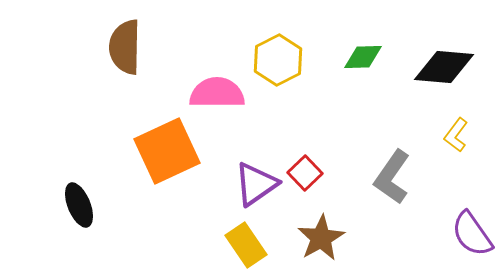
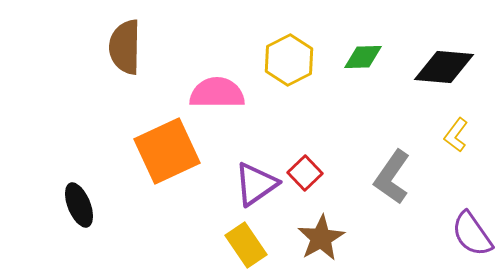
yellow hexagon: moved 11 px right
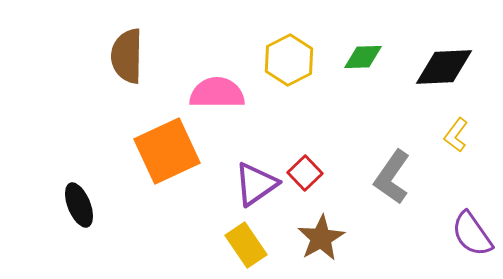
brown semicircle: moved 2 px right, 9 px down
black diamond: rotated 8 degrees counterclockwise
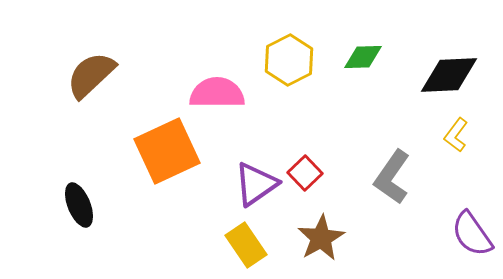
brown semicircle: moved 36 px left, 19 px down; rotated 46 degrees clockwise
black diamond: moved 5 px right, 8 px down
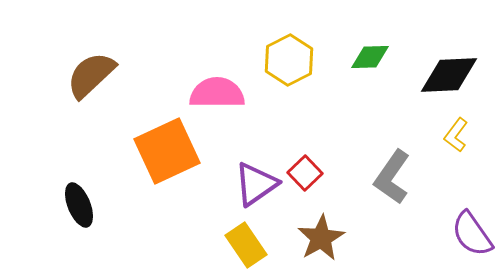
green diamond: moved 7 px right
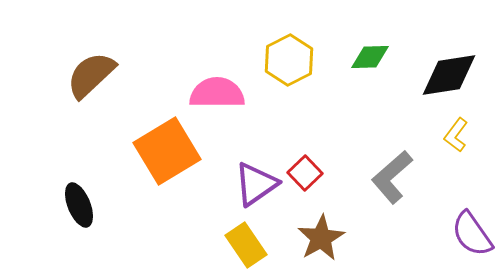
black diamond: rotated 6 degrees counterclockwise
orange square: rotated 6 degrees counterclockwise
gray L-shape: rotated 14 degrees clockwise
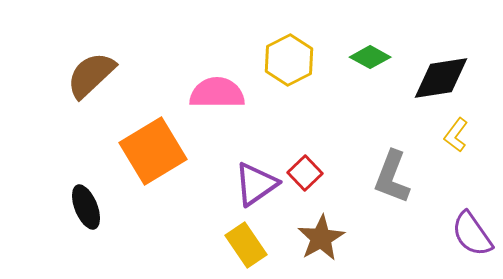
green diamond: rotated 30 degrees clockwise
black diamond: moved 8 px left, 3 px down
orange square: moved 14 px left
gray L-shape: rotated 28 degrees counterclockwise
black ellipse: moved 7 px right, 2 px down
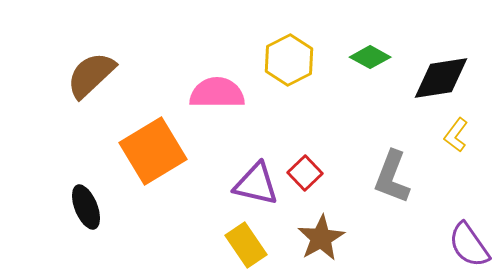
purple triangle: rotated 48 degrees clockwise
purple semicircle: moved 3 px left, 11 px down
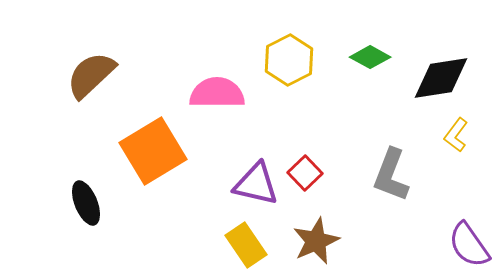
gray L-shape: moved 1 px left, 2 px up
black ellipse: moved 4 px up
brown star: moved 5 px left, 3 px down; rotated 6 degrees clockwise
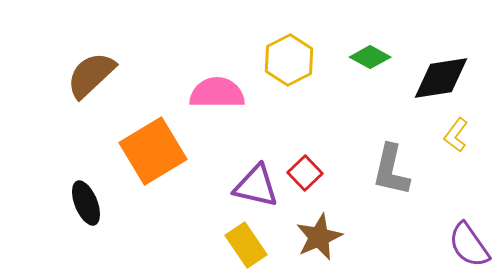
gray L-shape: moved 5 px up; rotated 8 degrees counterclockwise
purple triangle: moved 2 px down
brown star: moved 3 px right, 4 px up
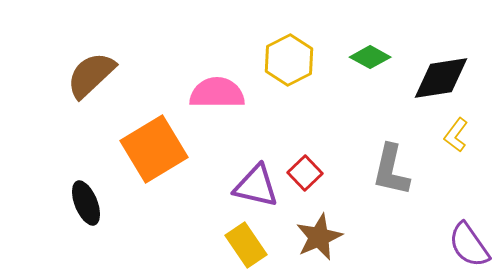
orange square: moved 1 px right, 2 px up
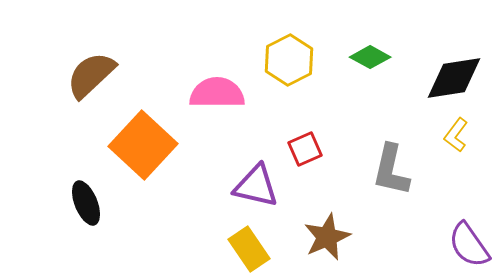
black diamond: moved 13 px right
orange square: moved 11 px left, 4 px up; rotated 16 degrees counterclockwise
red square: moved 24 px up; rotated 20 degrees clockwise
brown star: moved 8 px right
yellow rectangle: moved 3 px right, 4 px down
